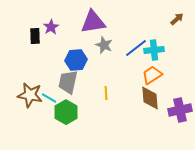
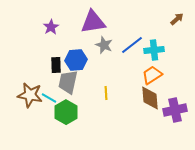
black rectangle: moved 21 px right, 29 px down
blue line: moved 4 px left, 3 px up
purple cross: moved 5 px left
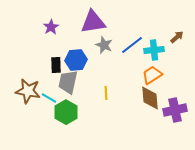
brown arrow: moved 18 px down
brown star: moved 2 px left, 4 px up
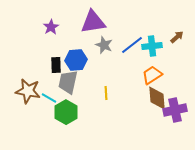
cyan cross: moved 2 px left, 4 px up
brown diamond: moved 7 px right
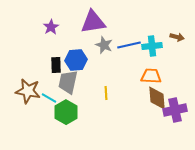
brown arrow: rotated 56 degrees clockwise
blue line: moved 3 px left; rotated 25 degrees clockwise
orange trapezoid: moved 1 px left, 1 px down; rotated 35 degrees clockwise
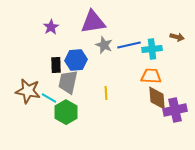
cyan cross: moved 3 px down
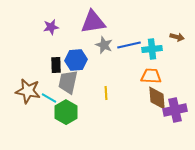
purple star: rotated 21 degrees clockwise
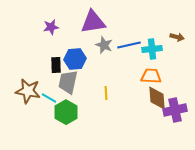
blue hexagon: moved 1 px left, 1 px up
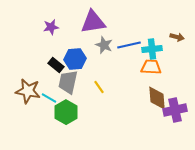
black rectangle: rotated 49 degrees counterclockwise
orange trapezoid: moved 9 px up
yellow line: moved 7 px left, 6 px up; rotated 32 degrees counterclockwise
